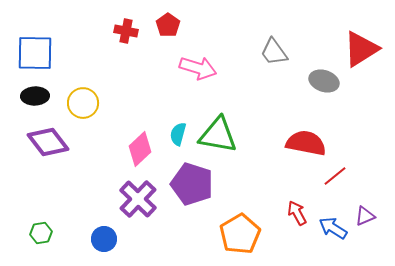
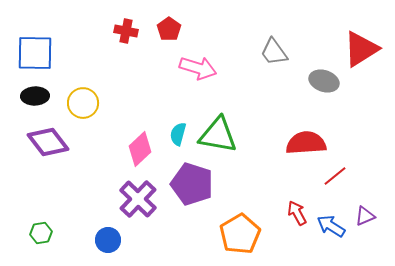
red pentagon: moved 1 px right, 4 px down
red semicircle: rotated 15 degrees counterclockwise
blue arrow: moved 2 px left, 2 px up
blue circle: moved 4 px right, 1 px down
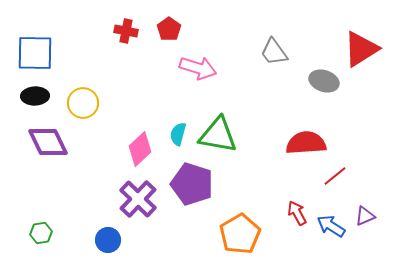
purple diamond: rotated 12 degrees clockwise
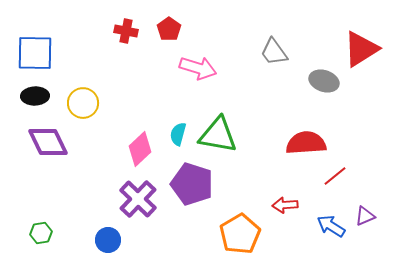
red arrow: moved 12 px left, 8 px up; rotated 65 degrees counterclockwise
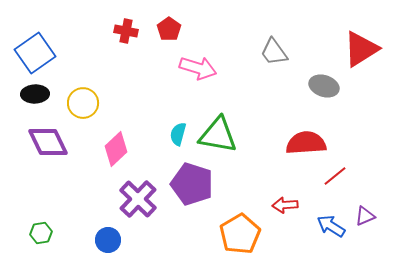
blue square: rotated 36 degrees counterclockwise
gray ellipse: moved 5 px down
black ellipse: moved 2 px up
pink diamond: moved 24 px left
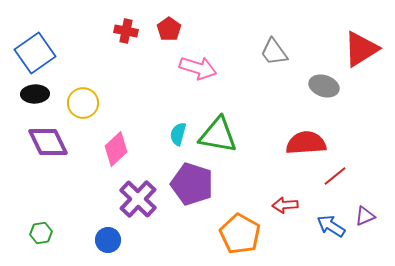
orange pentagon: rotated 12 degrees counterclockwise
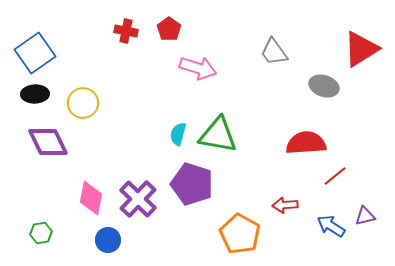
pink diamond: moved 25 px left, 49 px down; rotated 36 degrees counterclockwise
purple triangle: rotated 10 degrees clockwise
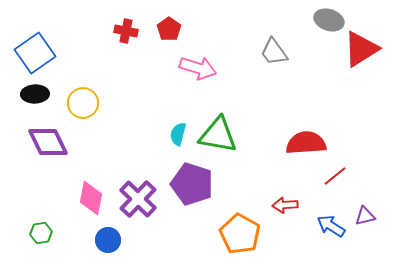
gray ellipse: moved 5 px right, 66 px up
